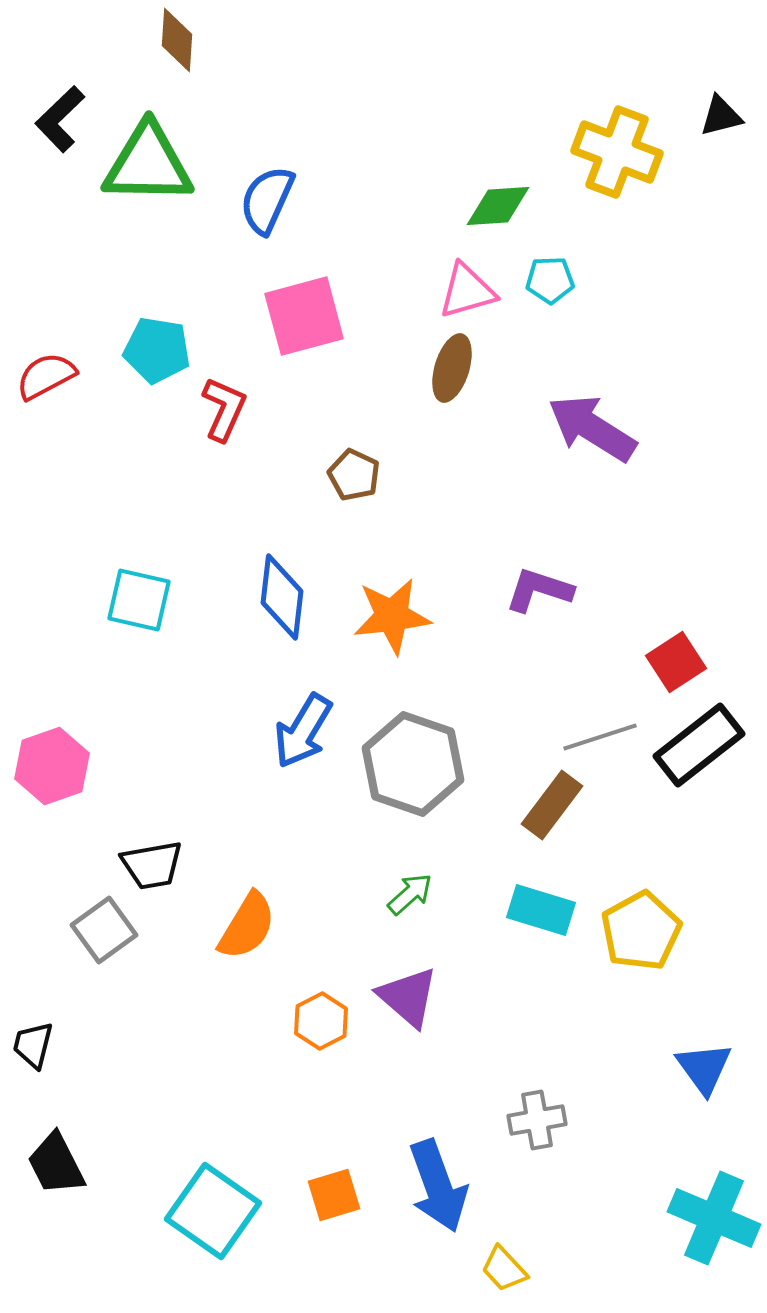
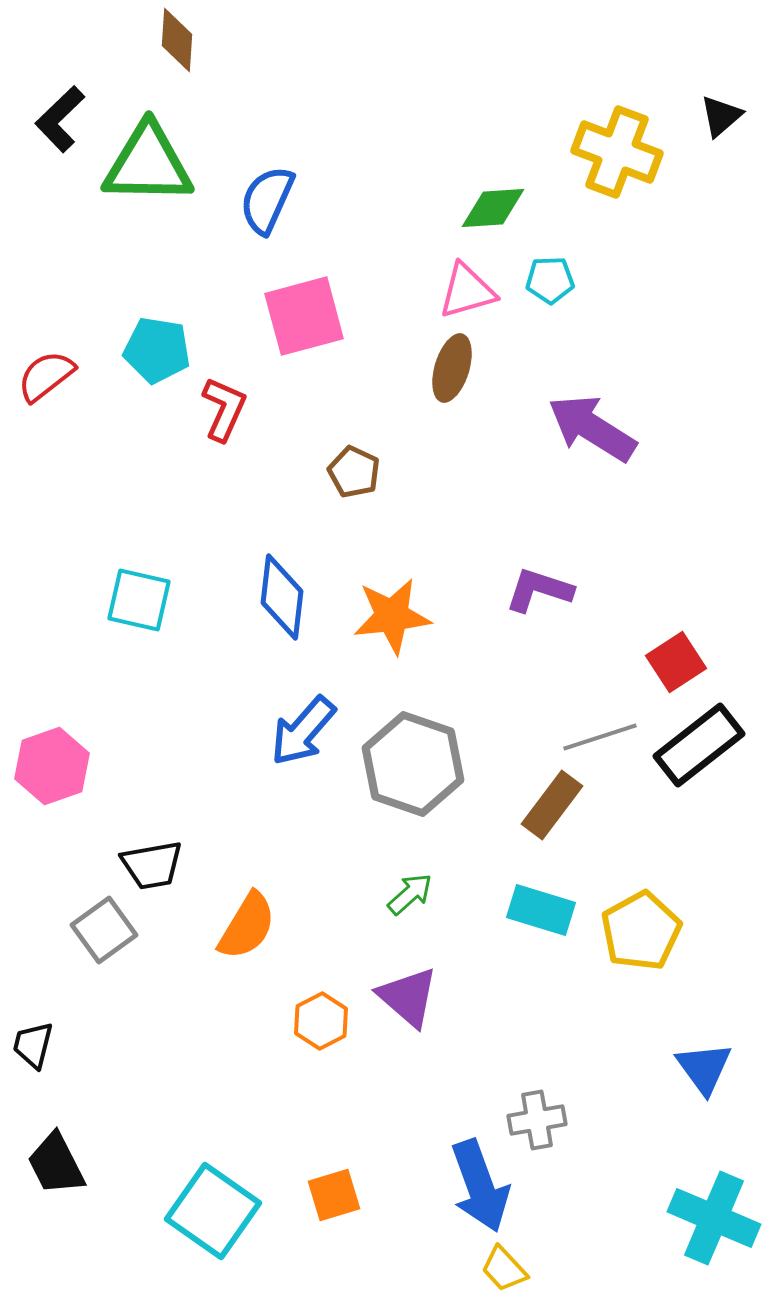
black triangle at (721, 116): rotated 27 degrees counterclockwise
green diamond at (498, 206): moved 5 px left, 2 px down
red semicircle at (46, 376): rotated 10 degrees counterclockwise
brown pentagon at (354, 475): moved 3 px up
blue arrow at (303, 731): rotated 10 degrees clockwise
blue arrow at (438, 1186): moved 42 px right
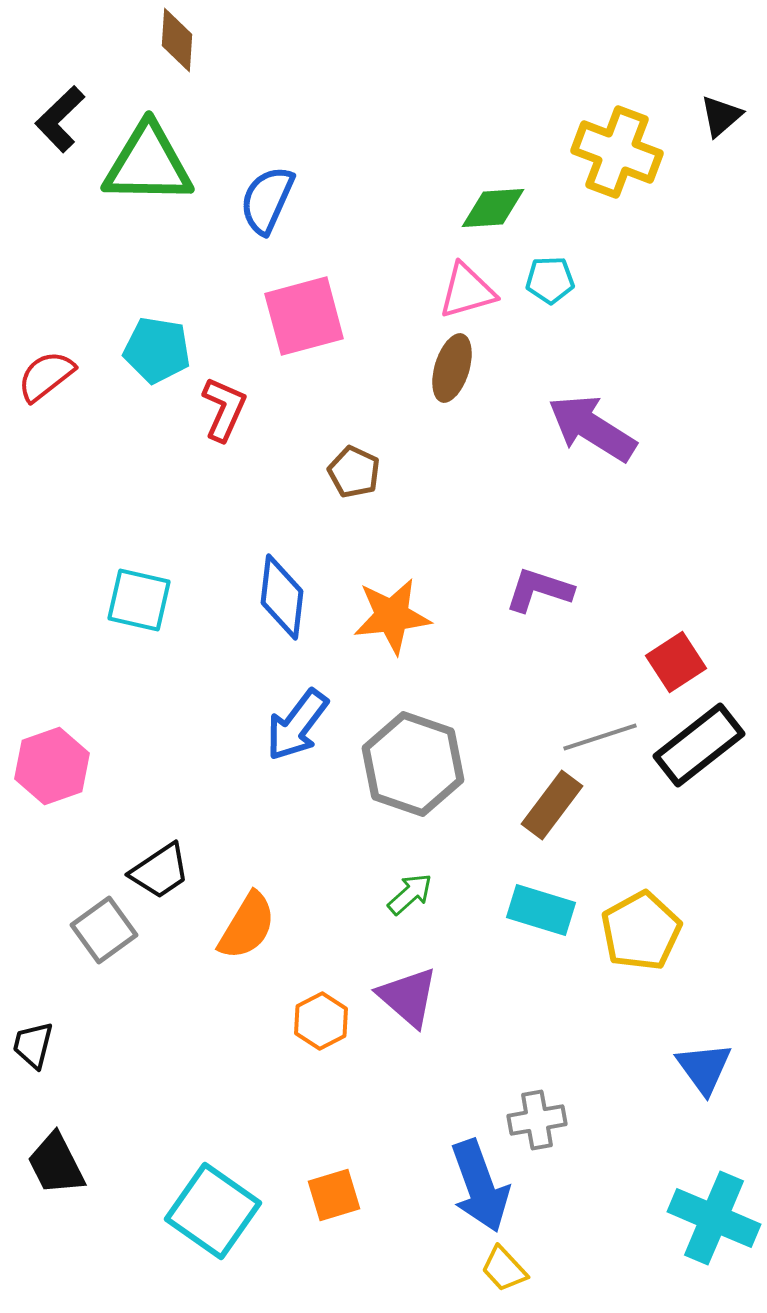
blue arrow at (303, 731): moved 6 px left, 6 px up; rotated 4 degrees counterclockwise
black trapezoid at (152, 865): moved 8 px right, 6 px down; rotated 24 degrees counterclockwise
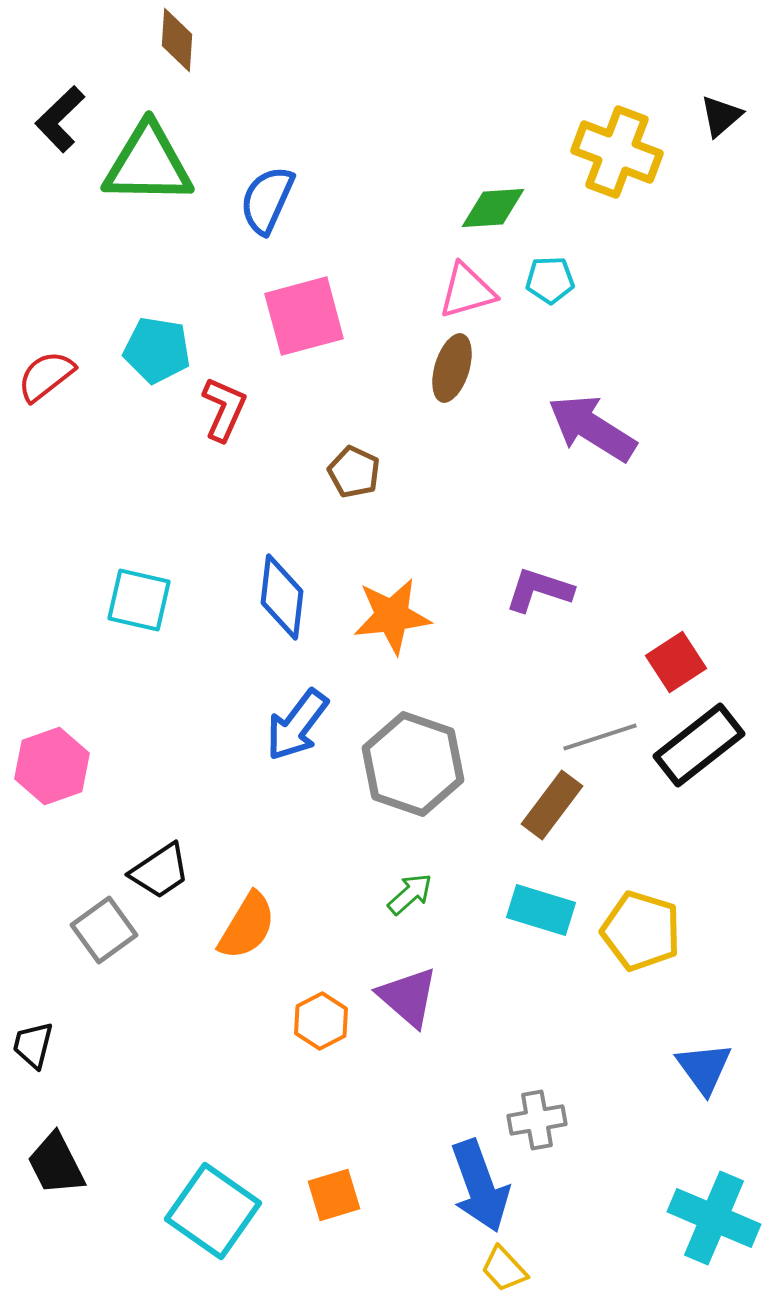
yellow pentagon at (641, 931): rotated 26 degrees counterclockwise
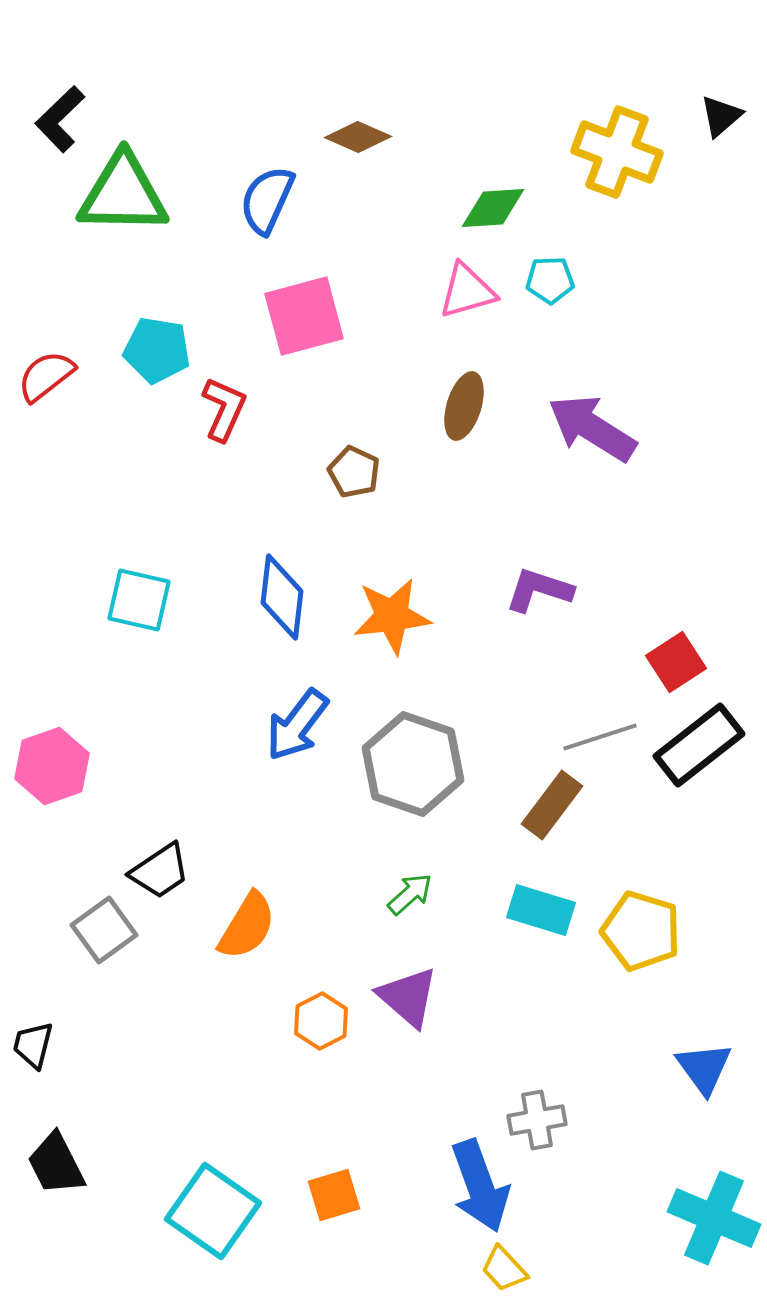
brown diamond at (177, 40): moved 181 px right, 97 px down; rotated 70 degrees counterclockwise
green triangle at (148, 164): moved 25 px left, 30 px down
brown ellipse at (452, 368): moved 12 px right, 38 px down
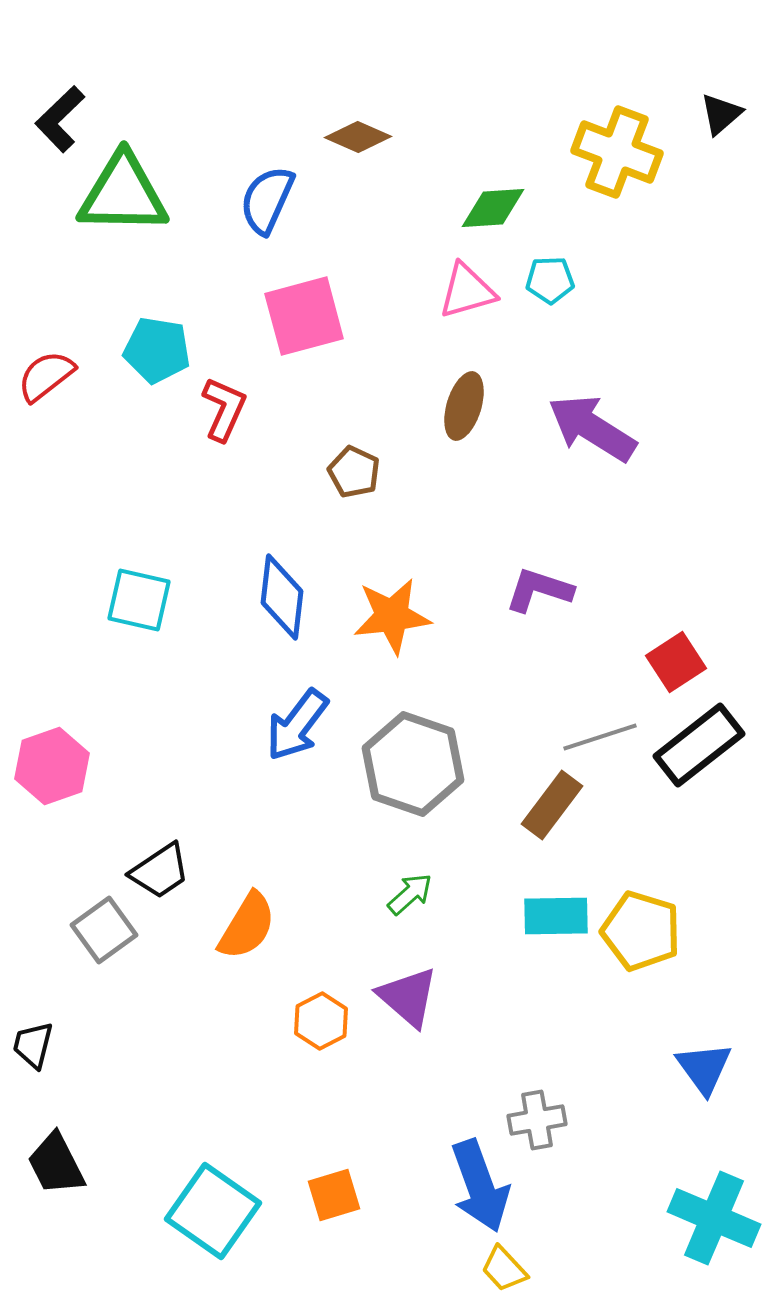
black triangle at (721, 116): moved 2 px up
cyan rectangle at (541, 910): moved 15 px right, 6 px down; rotated 18 degrees counterclockwise
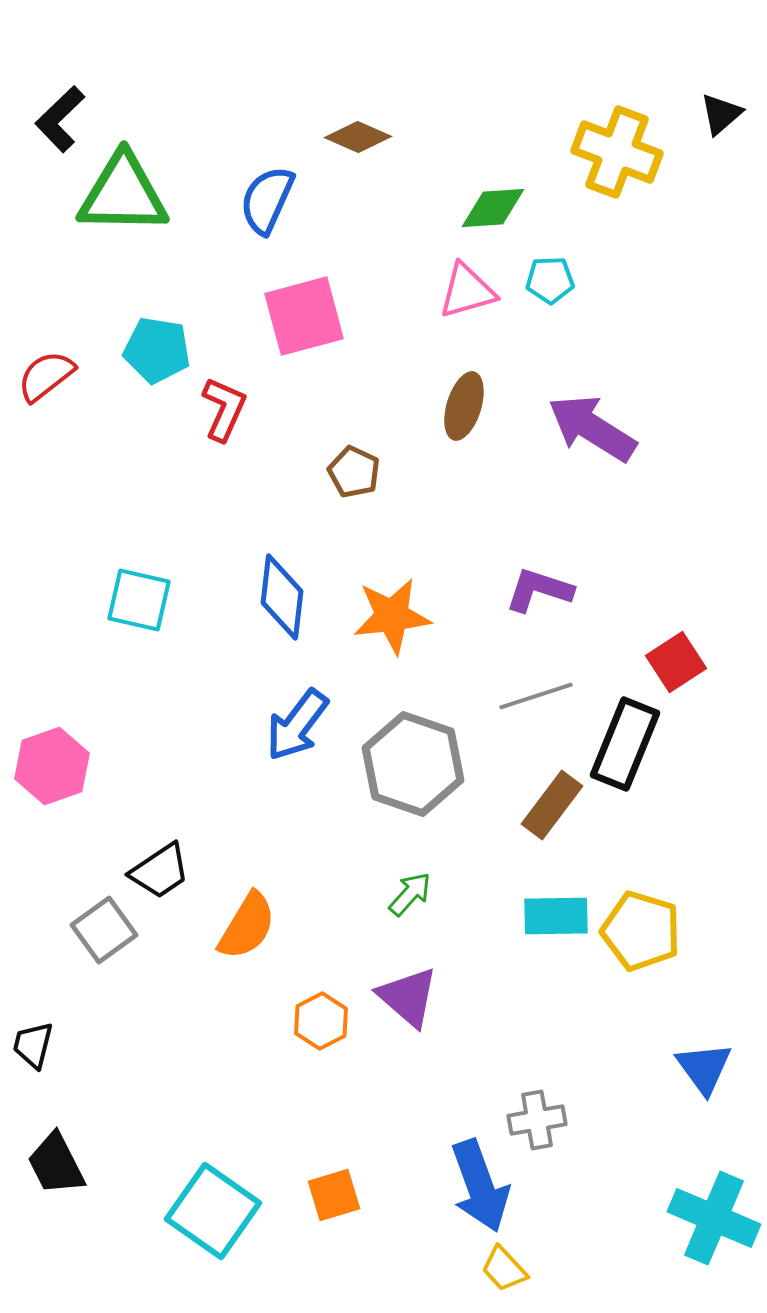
gray line at (600, 737): moved 64 px left, 41 px up
black rectangle at (699, 745): moved 74 px left, 1 px up; rotated 30 degrees counterclockwise
green arrow at (410, 894): rotated 6 degrees counterclockwise
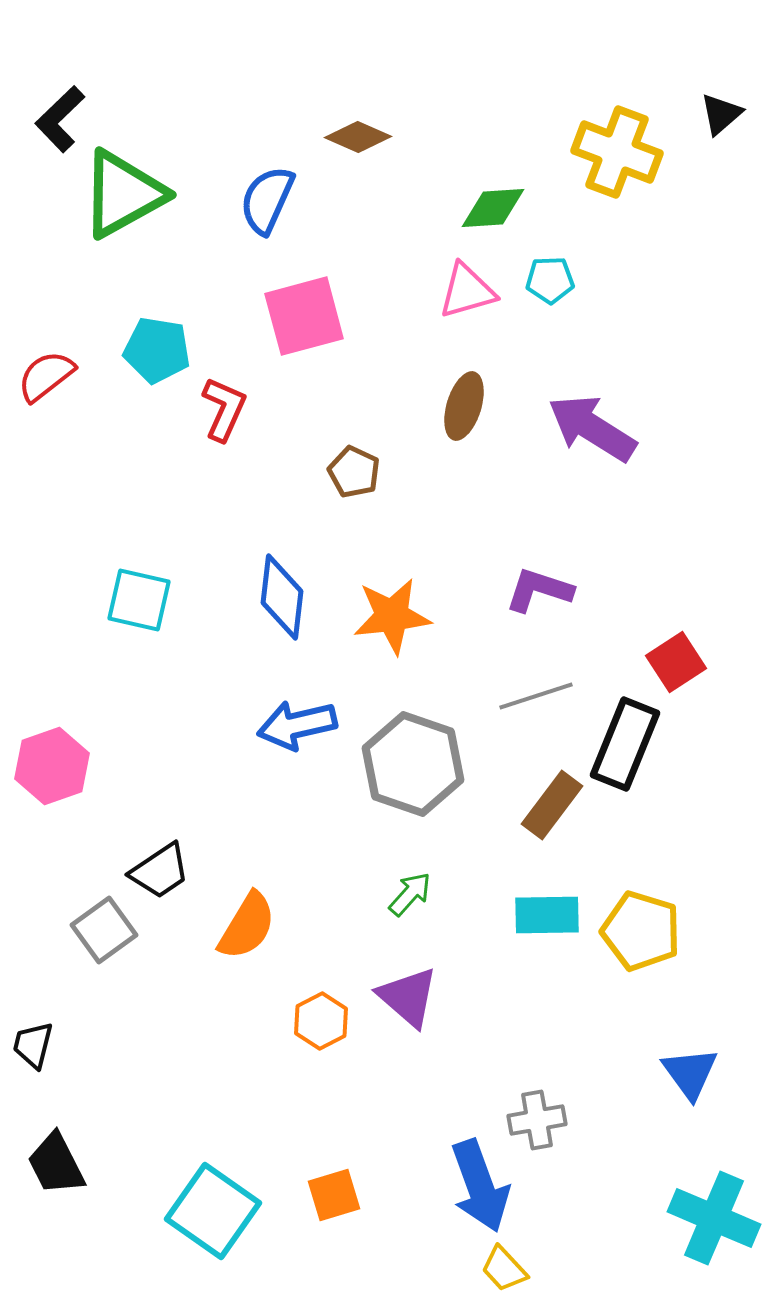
green triangle at (123, 194): rotated 30 degrees counterclockwise
blue arrow at (297, 725): rotated 40 degrees clockwise
cyan rectangle at (556, 916): moved 9 px left, 1 px up
blue triangle at (704, 1068): moved 14 px left, 5 px down
